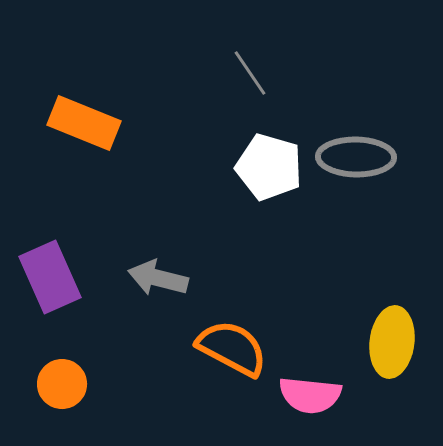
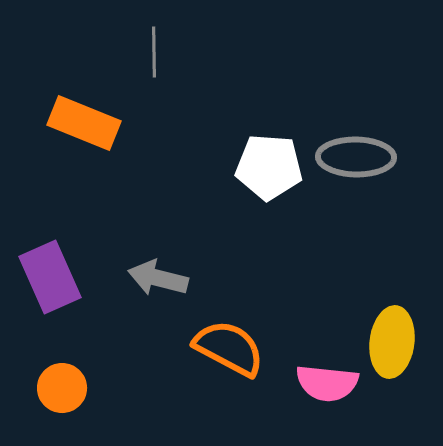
gray line: moved 96 px left, 21 px up; rotated 33 degrees clockwise
white pentagon: rotated 12 degrees counterclockwise
orange semicircle: moved 3 px left
orange circle: moved 4 px down
pink semicircle: moved 17 px right, 12 px up
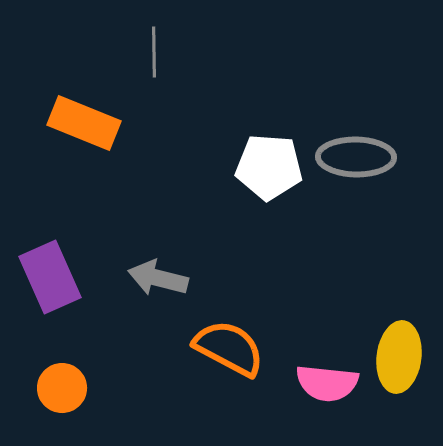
yellow ellipse: moved 7 px right, 15 px down
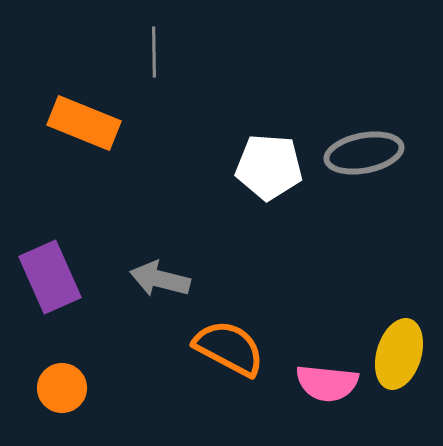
gray ellipse: moved 8 px right, 4 px up; rotated 12 degrees counterclockwise
gray arrow: moved 2 px right, 1 px down
yellow ellipse: moved 3 px up; rotated 10 degrees clockwise
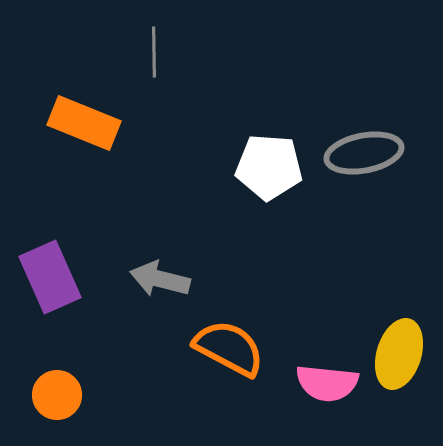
orange circle: moved 5 px left, 7 px down
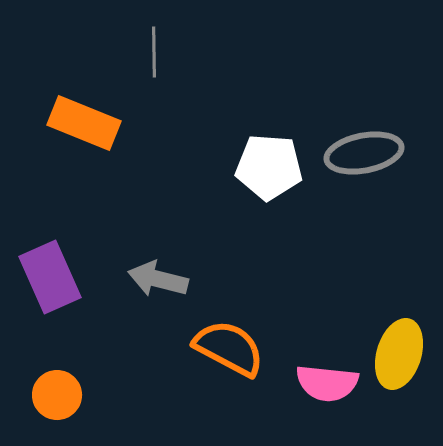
gray arrow: moved 2 px left
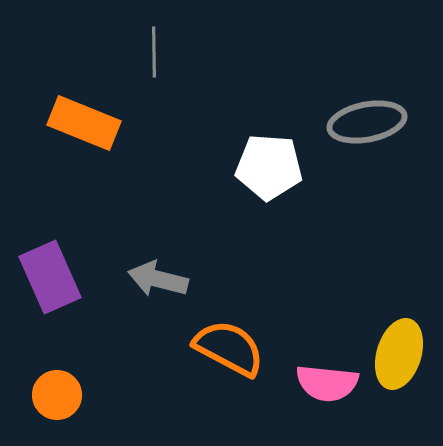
gray ellipse: moved 3 px right, 31 px up
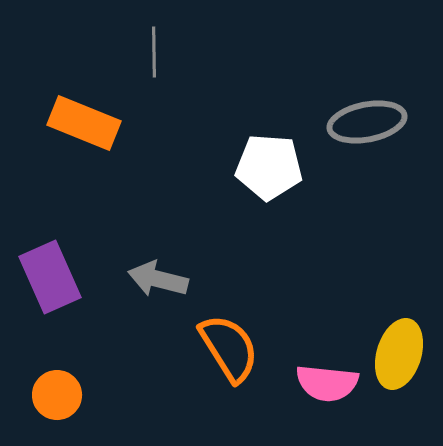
orange semicircle: rotated 30 degrees clockwise
